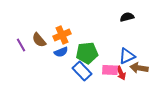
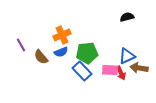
brown semicircle: moved 2 px right, 17 px down
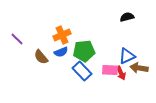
purple line: moved 4 px left, 6 px up; rotated 16 degrees counterclockwise
green pentagon: moved 3 px left, 2 px up
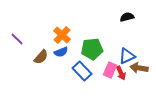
orange cross: rotated 24 degrees counterclockwise
green pentagon: moved 8 px right, 2 px up
brown semicircle: rotated 98 degrees counterclockwise
pink rectangle: rotated 70 degrees counterclockwise
